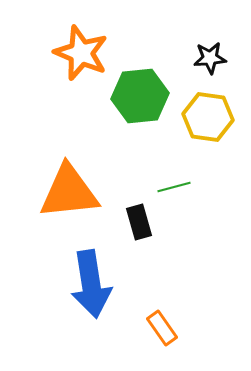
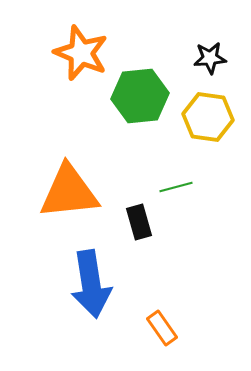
green line: moved 2 px right
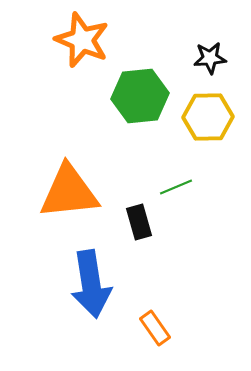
orange star: moved 1 px right, 13 px up
yellow hexagon: rotated 9 degrees counterclockwise
green line: rotated 8 degrees counterclockwise
orange rectangle: moved 7 px left
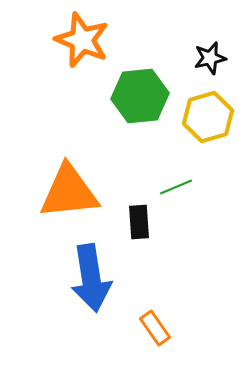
black star: rotated 8 degrees counterclockwise
yellow hexagon: rotated 15 degrees counterclockwise
black rectangle: rotated 12 degrees clockwise
blue arrow: moved 6 px up
